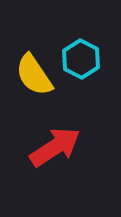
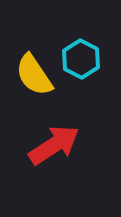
red arrow: moved 1 px left, 2 px up
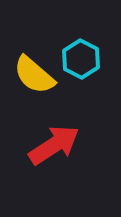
yellow semicircle: rotated 15 degrees counterclockwise
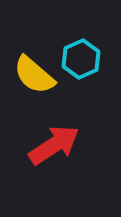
cyan hexagon: rotated 9 degrees clockwise
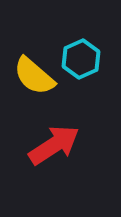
yellow semicircle: moved 1 px down
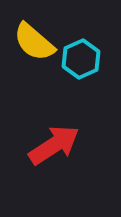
yellow semicircle: moved 34 px up
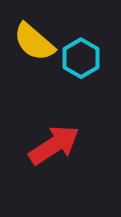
cyan hexagon: moved 1 px up; rotated 6 degrees counterclockwise
